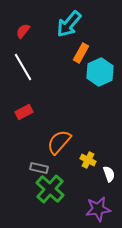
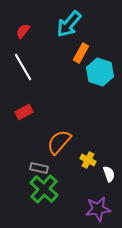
cyan hexagon: rotated 16 degrees counterclockwise
green cross: moved 6 px left
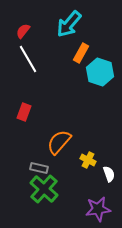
white line: moved 5 px right, 8 px up
red rectangle: rotated 42 degrees counterclockwise
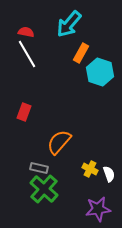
red semicircle: moved 3 px right, 1 px down; rotated 63 degrees clockwise
white line: moved 1 px left, 5 px up
yellow cross: moved 2 px right, 9 px down
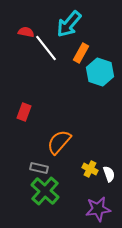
white line: moved 19 px right, 6 px up; rotated 8 degrees counterclockwise
green cross: moved 1 px right, 2 px down
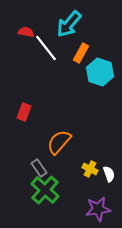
gray rectangle: rotated 42 degrees clockwise
green cross: moved 1 px up
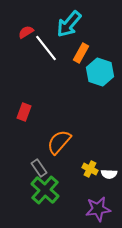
red semicircle: rotated 42 degrees counterclockwise
white semicircle: rotated 112 degrees clockwise
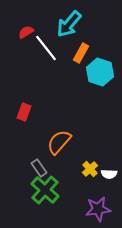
yellow cross: rotated 21 degrees clockwise
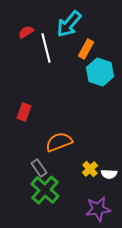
white line: rotated 24 degrees clockwise
orange rectangle: moved 5 px right, 4 px up
orange semicircle: rotated 28 degrees clockwise
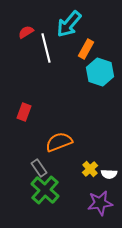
purple star: moved 2 px right, 6 px up
